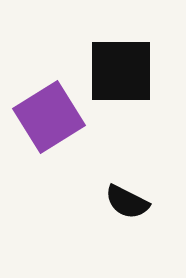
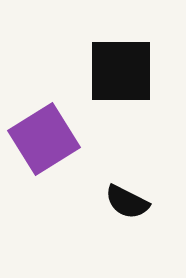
purple square: moved 5 px left, 22 px down
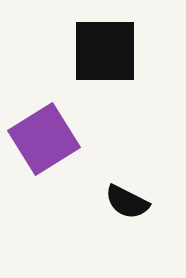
black square: moved 16 px left, 20 px up
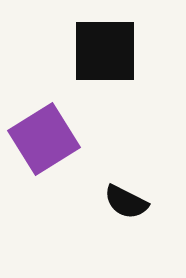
black semicircle: moved 1 px left
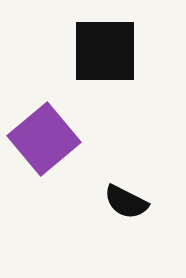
purple square: rotated 8 degrees counterclockwise
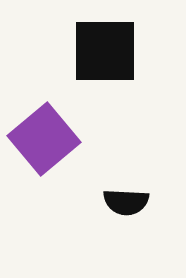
black semicircle: rotated 24 degrees counterclockwise
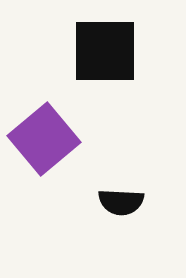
black semicircle: moved 5 px left
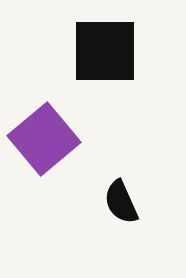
black semicircle: rotated 63 degrees clockwise
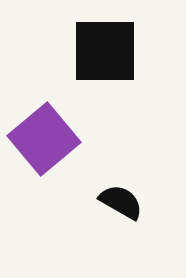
black semicircle: rotated 144 degrees clockwise
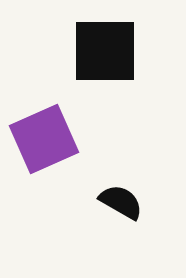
purple square: rotated 16 degrees clockwise
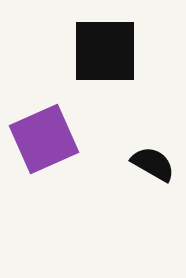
black semicircle: moved 32 px right, 38 px up
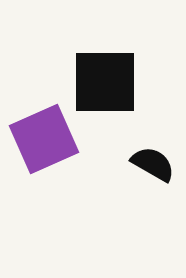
black square: moved 31 px down
